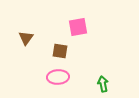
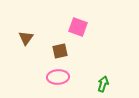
pink square: rotated 30 degrees clockwise
brown square: rotated 21 degrees counterclockwise
green arrow: rotated 28 degrees clockwise
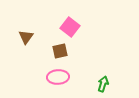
pink square: moved 8 px left; rotated 18 degrees clockwise
brown triangle: moved 1 px up
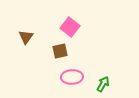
pink ellipse: moved 14 px right
green arrow: rotated 14 degrees clockwise
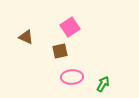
pink square: rotated 18 degrees clockwise
brown triangle: rotated 42 degrees counterclockwise
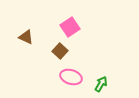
brown square: rotated 35 degrees counterclockwise
pink ellipse: moved 1 px left; rotated 20 degrees clockwise
green arrow: moved 2 px left
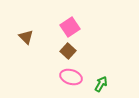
brown triangle: rotated 21 degrees clockwise
brown square: moved 8 px right
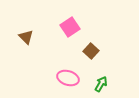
brown square: moved 23 px right
pink ellipse: moved 3 px left, 1 px down
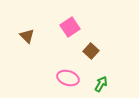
brown triangle: moved 1 px right, 1 px up
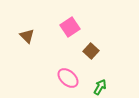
pink ellipse: rotated 25 degrees clockwise
green arrow: moved 1 px left, 3 px down
